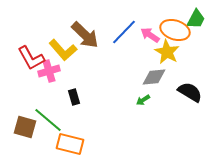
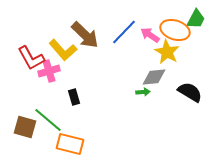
green arrow: moved 8 px up; rotated 152 degrees counterclockwise
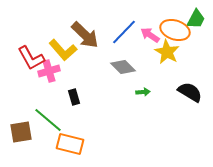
gray diamond: moved 31 px left, 10 px up; rotated 50 degrees clockwise
brown square: moved 4 px left, 5 px down; rotated 25 degrees counterclockwise
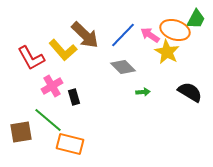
blue line: moved 1 px left, 3 px down
pink cross: moved 3 px right, 15 px down; rotated 15 degrees counterclockwise
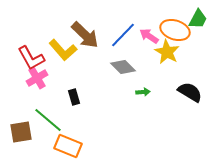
green trapezoid: moved 2 px right
pink arrow: moved 1 px left, 1 px down
pink cross: moved 15 px left, 8 px up
orange rectangle: moved 2 px left, 2 px down; rotated 8 degrees clockwise
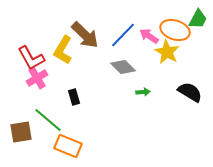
yellow L-shape: rotated 72 degrees clockwise
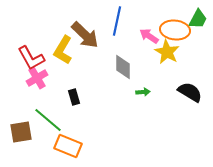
orange ellipse: rotated 12 degrees counterclockwise
blue line: moved 6 px left, 14 px up; rotated 32 degrees counterclockwise
gray diamond: rotated 45 degrees clockwise
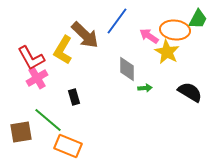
blue line: rotated 24 degrees clockwise
gray diamond: moved 4 px right, 2 px down
green arrow: moved 2 px right, 4 px up
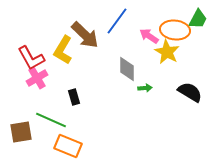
green line: moved 3 px right; rotated 16 degrees counterclockwise
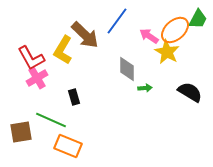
orange ellipse: rotated 48 degrees counterclockwise
